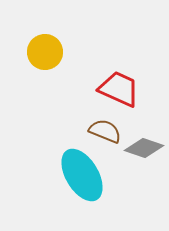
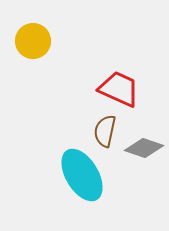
yellow circle: moved 12 px left, 11 px up
brown semicircle: rotated 100 degrees counterclockwise
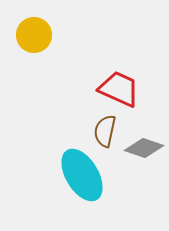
yellow circle: moved 1 px right, 6 px up
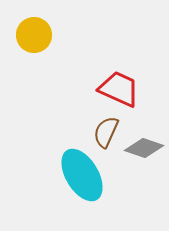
brown semicircle: moved 1 px right, 1 px down; rotated 12 degrees clockwise
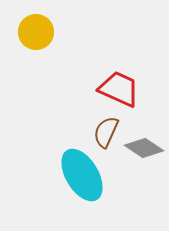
yellow circle: moved 2 px right, 3 px up
gray diamond: rotated 15 degrees clockwise
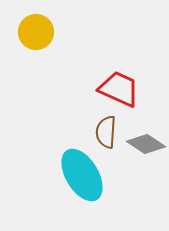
brown semicircle: rotated 20 degrees counterclockwise
gray diamond: moved 2 px right, 4 px up
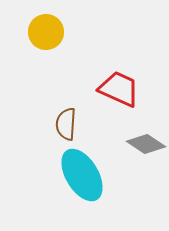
yellow circle: moved 10 px right
brown semicircle: moved 40 px left, 8 px up
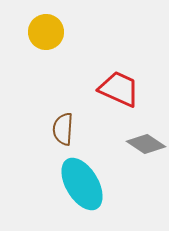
brown semicircle: moved 3 px left, 5 px down
cyan ellipse: moved 9 px down
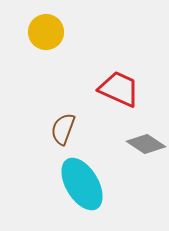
brown semicircle: rotated 16 degrees clockwise
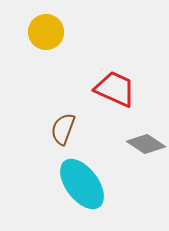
red trapezoid: moved 4 px left
cyan ellipse: rotated 6 degrees counterclockwise
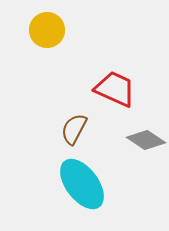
yellow circle: moved 1 px right, 2 px up
brown semicircle: moved 11 px right; rotated 8 degrees clockwise
gray diamond: moved 4 px up
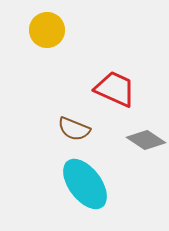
brown semicircle: rotated 96 degrees counterclockwise
cyan ellipse: moved 3 px right
